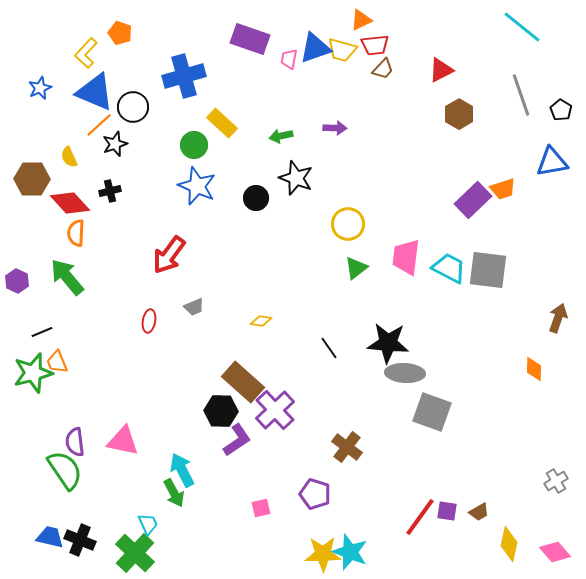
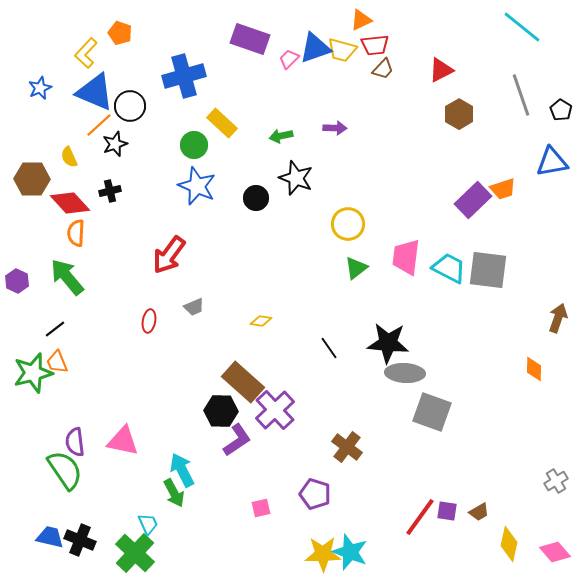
pink trapezoid at (289, 59): rotated 35 degrees clockwise
black circle at (133, 107): moved 3 px left, 1 px up
black line at (42, 332): moved 13 px right, 3 px up; rotated 15 degrees counterclockwise
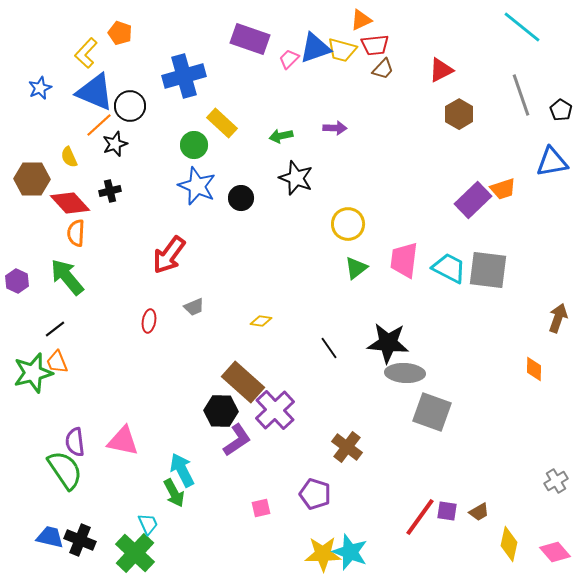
black circle at (256, 198): moved 15 px left
pink trapezoid at (406, 257): moved 2 px left, 3 px down
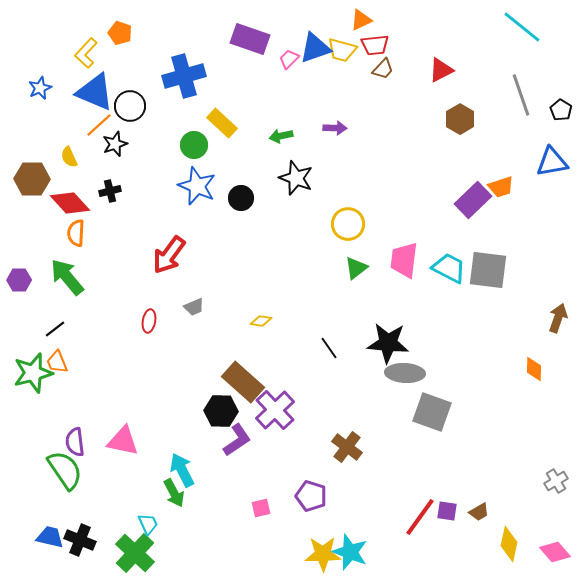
brown hexagon at (459, 114): moved 1 px right, 5 px down
orange trapezoid at (503, 189): moved 2 px left, 2 px up
purple hexagon at (17, 281): moved 2 px right, 1 px up; rotated 25 degrees counterclockwise
purple pentagon at (315, 494): moved 4 px left, 2 px down
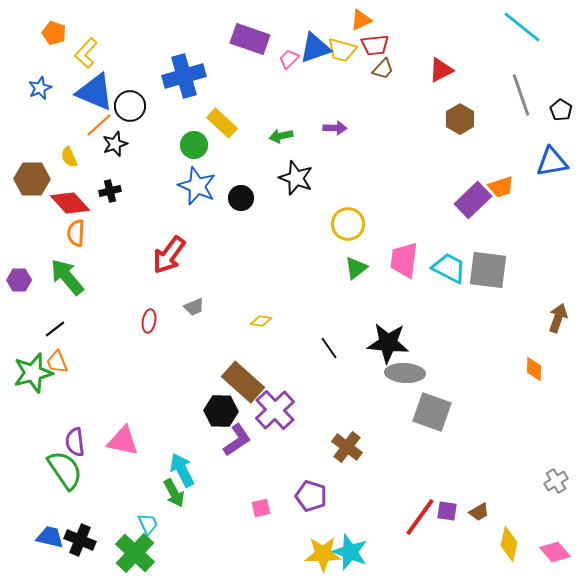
orange pentagon at (120, 33): moved 66 px left
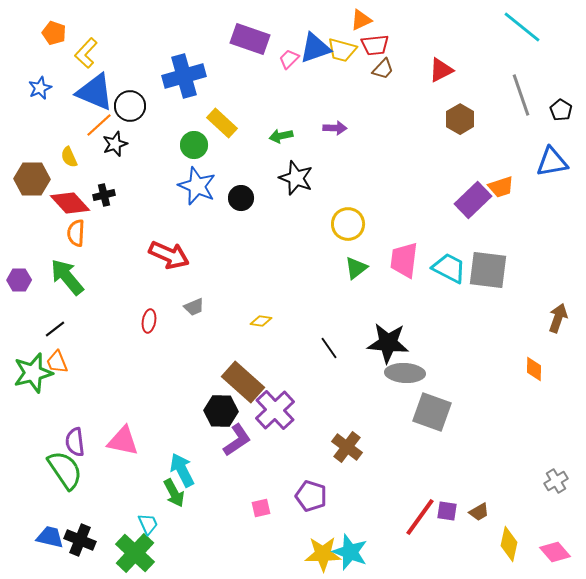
black cross at (110, 191): moved 6 px left, 4 px down
red arrow at (169, 255): rotated 102 degrees counterclockwise
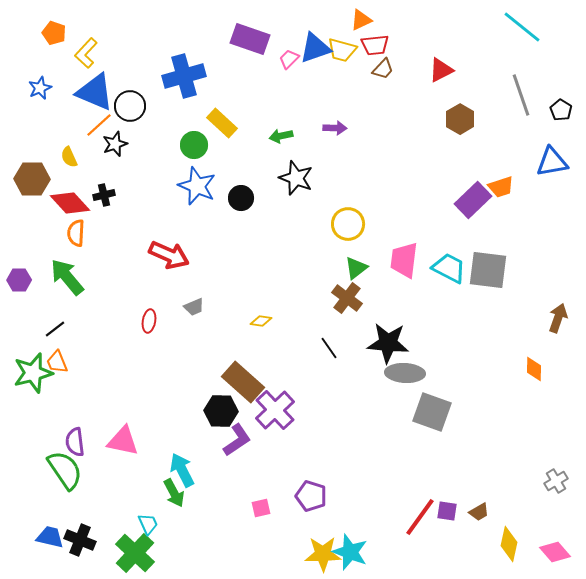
brown cross at (347, 447): moved 149 px up
